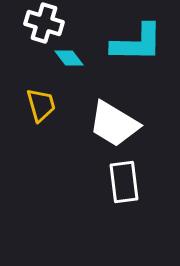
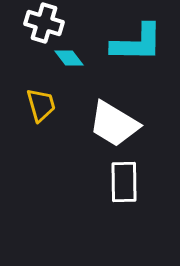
white rectangle: rotated 6 degrees clockwise
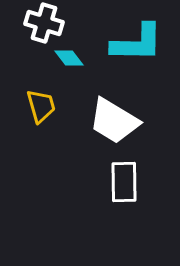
yellow trapezoid: moved 1 px down
white trapezoid: moved 3 px up
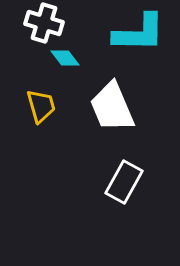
cyan L-shape: moved 2 px right, 10 px up
cyan diamond: moved 4 px left
white trapezoid: moved 2 px left, 14 px up; rotated 36 degrees clockwise
white rectangle: rotated 30 degrees clockwise
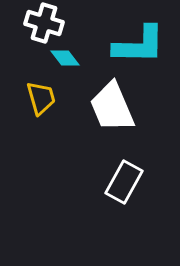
cyan L-shape: moved 12 px down
yellow trapezoid: moved 8 px up
